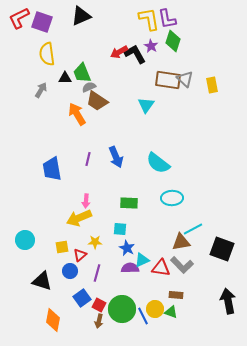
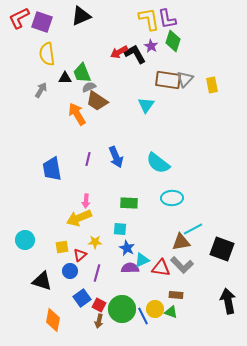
gray triangle at (185, 79): rotated 30 degrees clockwise
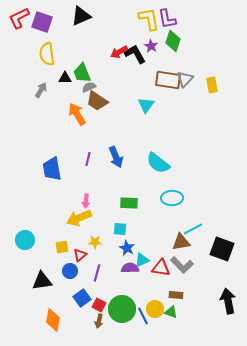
black triangle at (42, 281): rotated 25 degrees counterclockwise
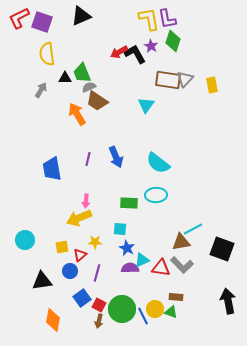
cyan ellipse at (172, 198): moved 16 px left, 3 px up
brown rectangle at (176, 295): moved 2 px down
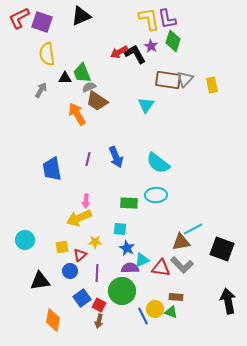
purple line at (97, 273): rotated 12 degrees counterclockwise
black triangle at (42, 281): moved 2 px left
green circle at (122, 309): moved 18 px up
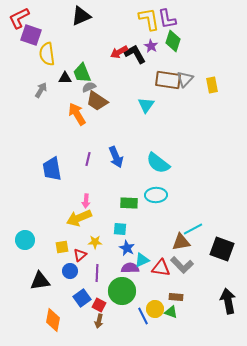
purple square at (42, 22): moved 11 px left, 13 px down
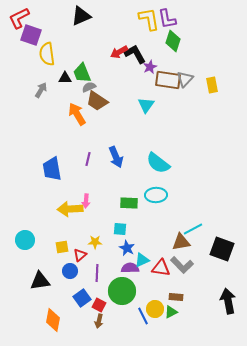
purple star at (151, 46): moved 1 px left, 21 px down; rotated 16 degrees clockwise
yellow arrow at (79, 218): moved 9 px left, 9 px up; rotated 20 degrees clockwise
green triangle at (171, 312): rotated 48 degrees counterclockwise
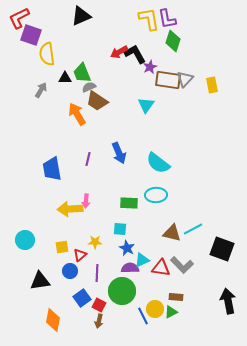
blue arrow at (116, 157): moved 3 px right, 4 px up
brown triangle at (181, 242): moved 9 px left, 9 px up; rotated 24 degrees clockwise
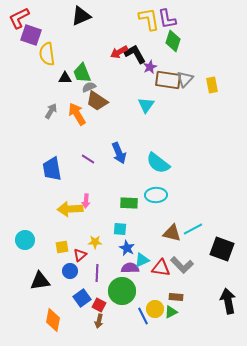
gray arrow at (41, 90): moved 10 px right, 21 px down
purple line at (88, 159): rotated 72 degrees counterclockwise
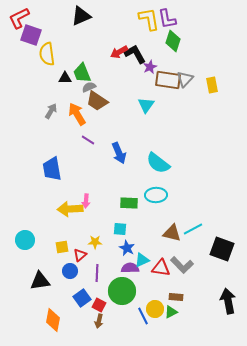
purple line at (88, 159): moved 19 px up
